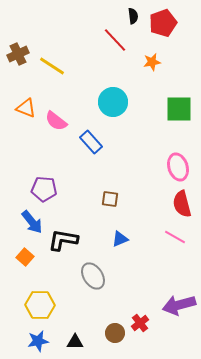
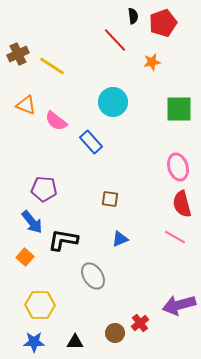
orange triangle: moved 3 px up
blue star: moved 4 px left, 1 px down; rotated 10 degrees clockwise
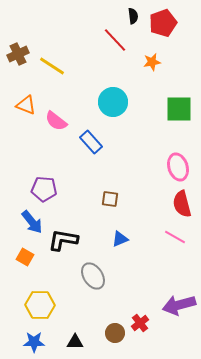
orange square: rotated 12 degrees counterclockwise
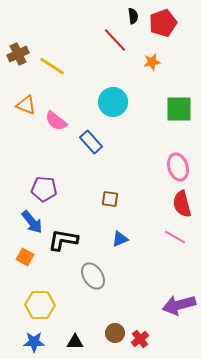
red cross: moved 16 px down
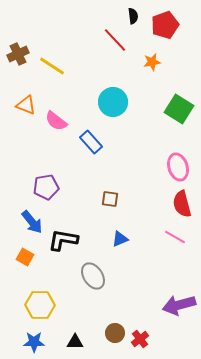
red pentagon: moved 2 px right, 2 px down
green square: rotated 32 degrees clockwise
purple pentagon: moved 2 px right, 2 px up; rotated 15 degrees counterclockwise
